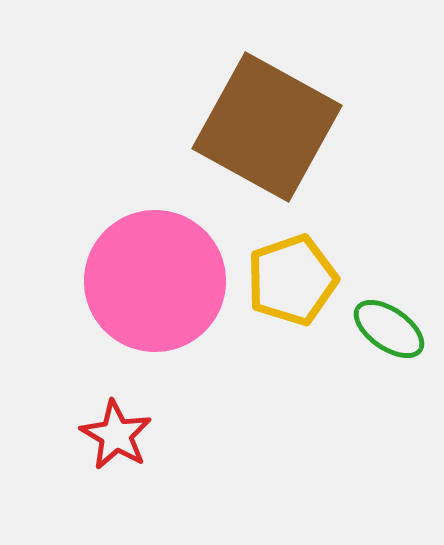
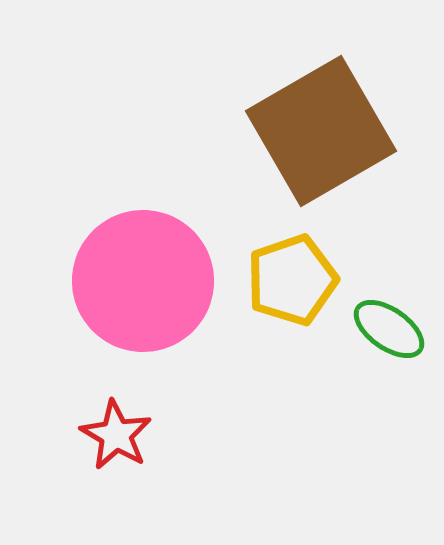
brown square: moved 54 px right, 4 px down; rotated 31 degrees clockwise
pink circle: moved 12 px left
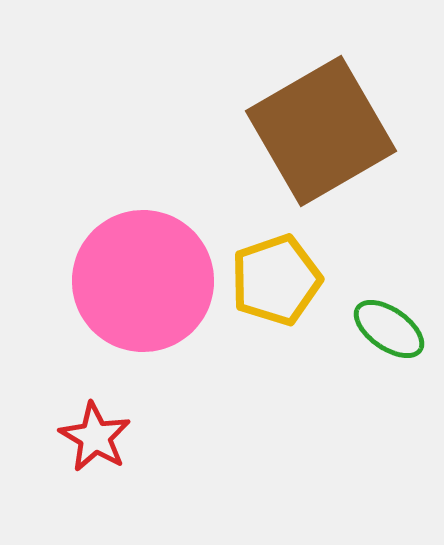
yellow pentagon: moved 16 px left
red star: moved 21 px left, 2 px down
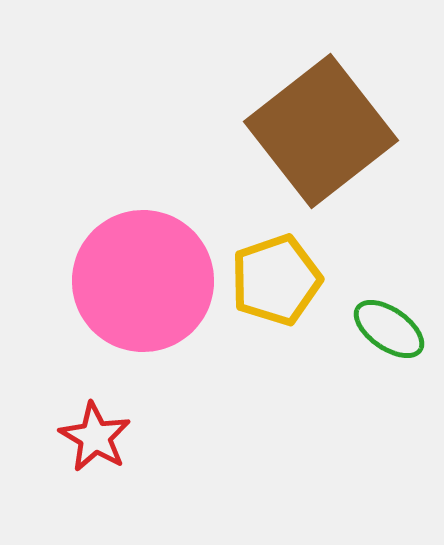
brown square: rotated 8 degrees counterclockwise
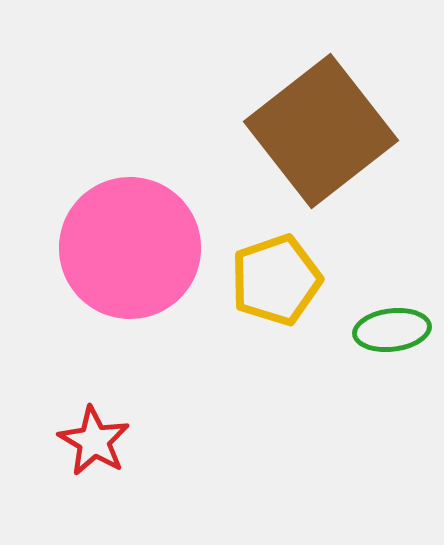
pink circle: moved 13 px left, 33 px up
green ellipse: moved 3 px right, 1 px down; rotated 42 degrees counterclockwise
red star: moved 1 px left, 4 px down
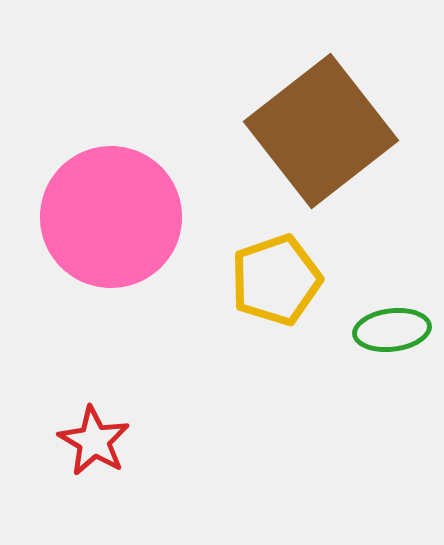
pink circle: moved 19 px left, 31 px up
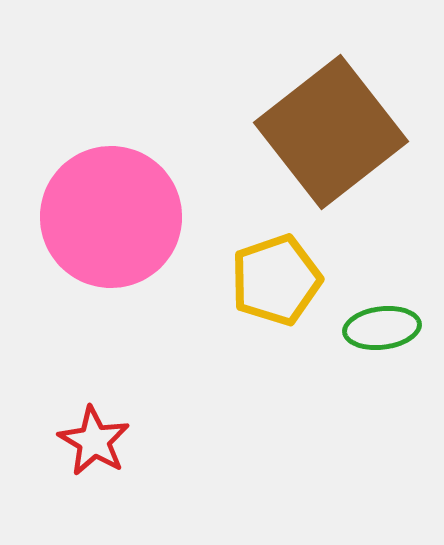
brown square: moved 10 px right, 1 px down
green ellipse: moved 10 px left, 2 px up
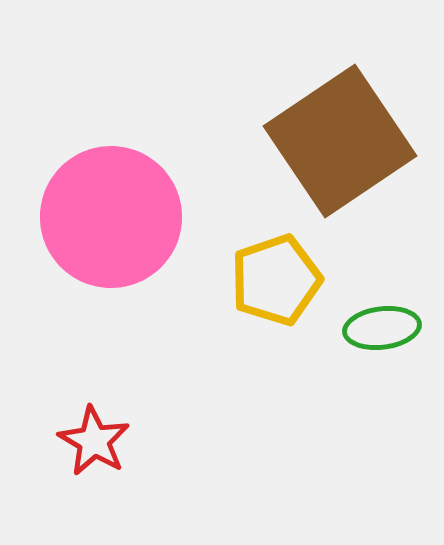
brown square: moved 9 px right, 9 px down; rotated 4 degrees clockwise
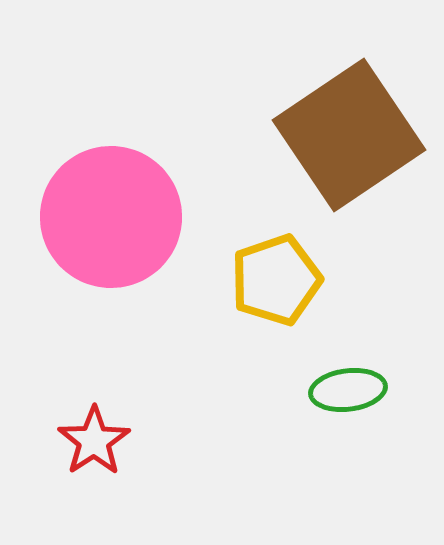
brown square: moved 9 px right, 6 px up
green ellipse: moved 34 px left, 62 px down
red star: rotated 8 degrees clockwise
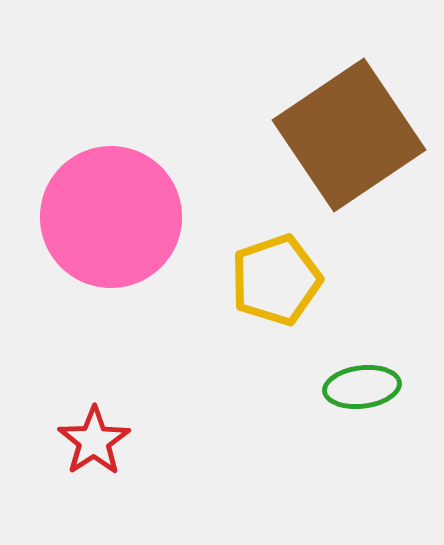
green ellipse: moved 14 px right, 3 px up
